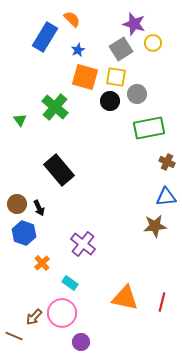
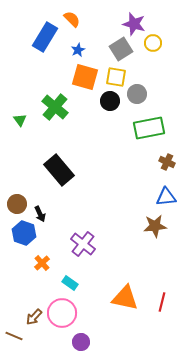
black arrow: moved 1 px right, 6 px down
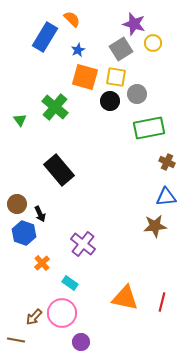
brown line: moved 2 px right, 4 px down; rotated 12 degrees counterclockwise
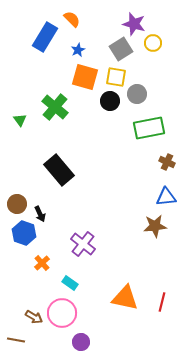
brown arrow: rotated 102 degrees counterclockwise
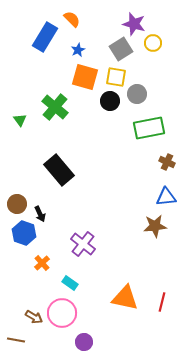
purple circle: moved 3 px right
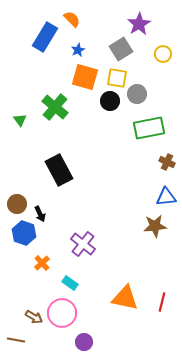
purple star: moved 5 px right; rotated 25 degrees clockwise
yellow circle: moved 10 px right, 11 px down
yellow square: moved 1 px right, 1 px down
black rectangle: rotated 12 degrees clockwise
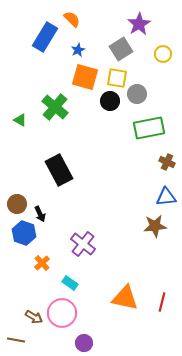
green triangle: rotated 24 degrees counterclockwise
purple circle: moved 1 px down
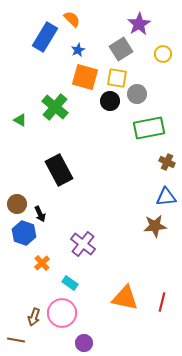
brown arrow: rotated 78 degrees clockwise
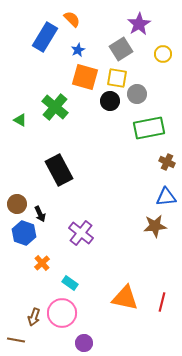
purple cross: moved 2 px left, 11 px up
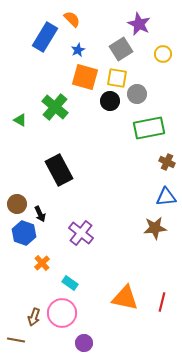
purple star: rotated 15 degrees counterclockwise
brown star: moved 2 px down
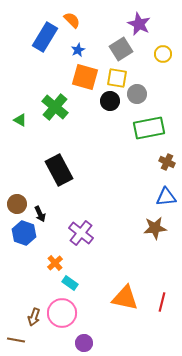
orange semicircle: moved 1 px down
orange cross: moved 13 px right
